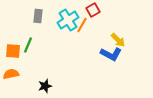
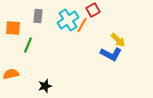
orange square: moved 23 px up
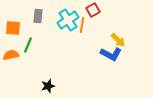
orange line: rotated 21 degrees counterclockwise
orange semicircle: moved 19 px up
black star: moved 3 px right
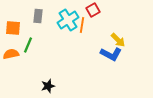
orange semicircle: moved 1 px up
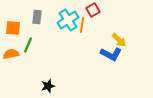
gray rectangle: moved 1 px left, 1 px down
yellow arrow: moved 1 px right
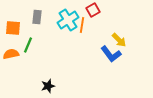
blue L-shape: rotated 25 degrees clockwise
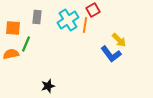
orange line: moved 3 px right
green line: moved 2 px left, 1 px up
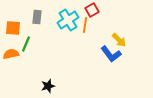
red square: moved 1 px left
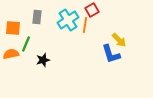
blue L-shape: rotated 20 degrees clockwise
black star: moved 5 px left, 26 px up
